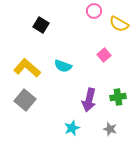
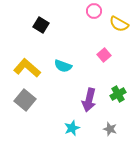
green cross: moved 3 px up; rotated 21 degrees counterclockwise
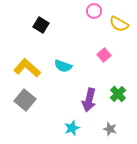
green cross: rotated 14 degrees counterclockwise
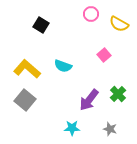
pink circle: moved 3 px left, 3 px down
yellow L-shape: moved 1 px down
purple arrow: rotated 25 degrees clockwise
cyan star: rotated 21 degrees clockwise
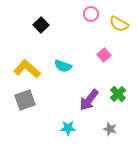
black square: rotated 14 degrees clockwise
gray square: rotated 30 degrees clockwise
cyan star: moved 4 px left
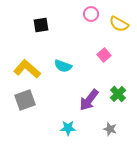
black square: rotated 35 degrees clockwise
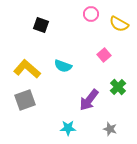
black square: rotated 28 degrees clockwise
green cross: moved 7 px up
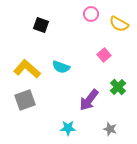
cyan semicircle: moved 2 px left, 1 px down
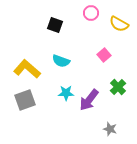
pink circle: moved 1 px up
black square: moved 14 px right
cyan semicircle: moved 6 px up
cyan star: moved 2 px left, 35 px up
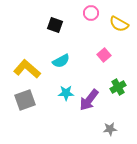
cyan semicircle: rotated 48 degrees counterclockwise
green cross: rotated 14 degrees clockwise
gray star: rotated 24 degrees counterclockwise
